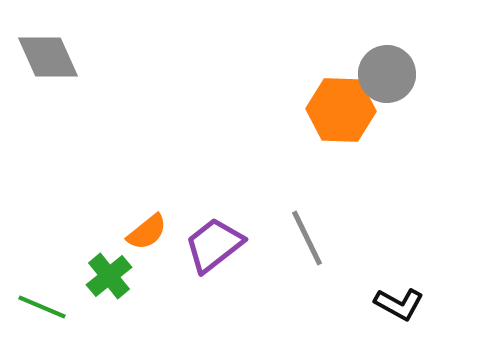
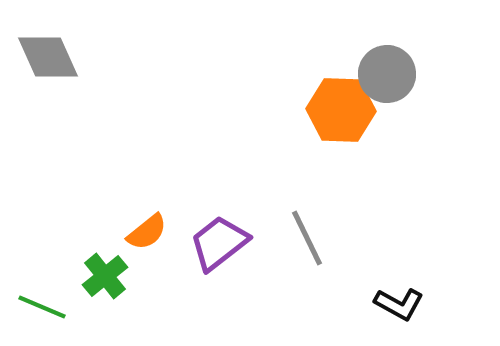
purple trapezoid: moved 5 px right, 2 px up
green cross: moved 4 px left
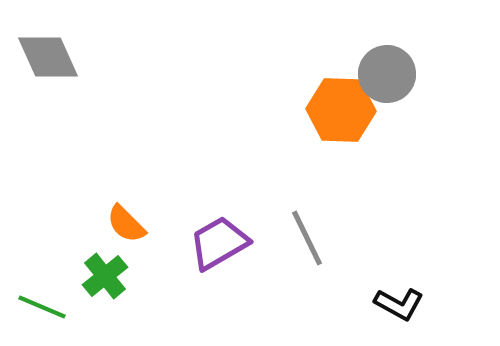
orange semicircle: moved 21 px left, 8 px up; rotated 84 degrees clockwise
purple trapezoid: rotated 8 degrees clockwise
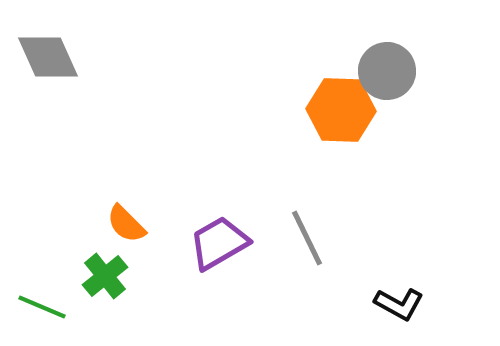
gray circle: moved 3 px up
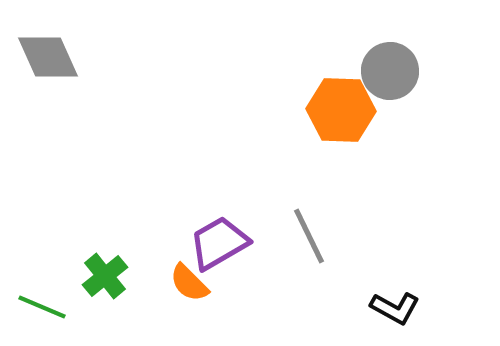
gray circle: moved 3 px right
orange semicircle: moved 63 px right, 59 px down
gray line: moved 2 px right, 2 px up
black L-shape: moved 4 px left, 4 px down
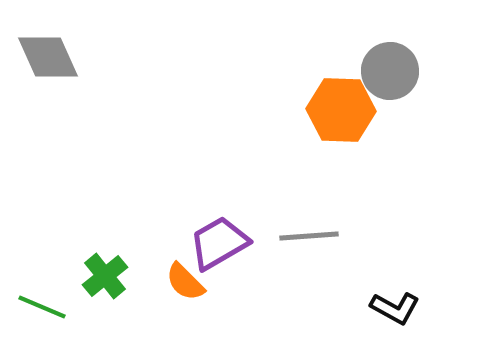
gray line: rotated 68 degrees counterclockwise
orange semicircle: moved 4 px left, 1 px up
